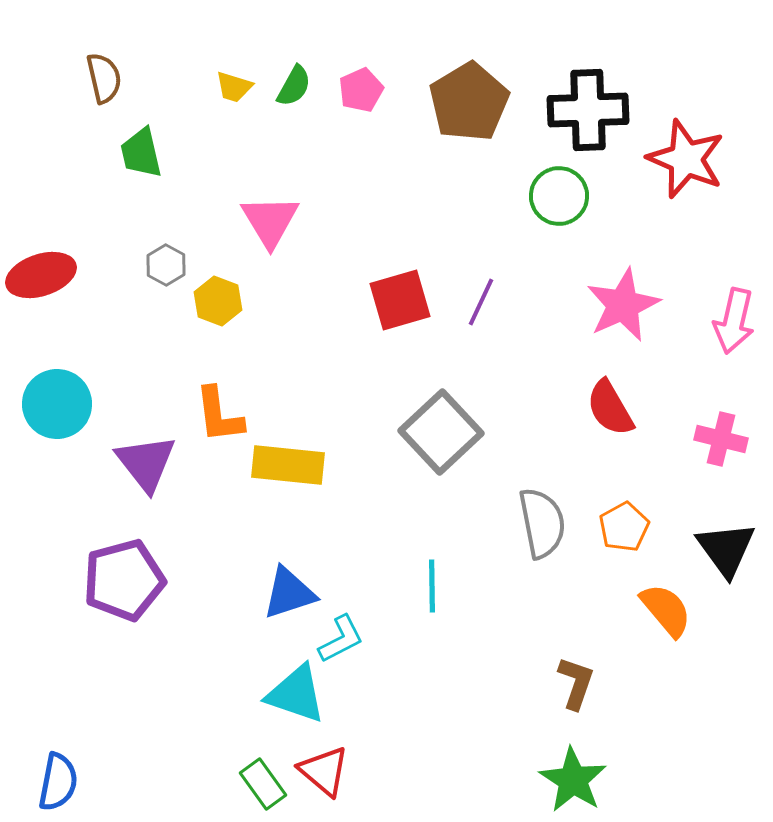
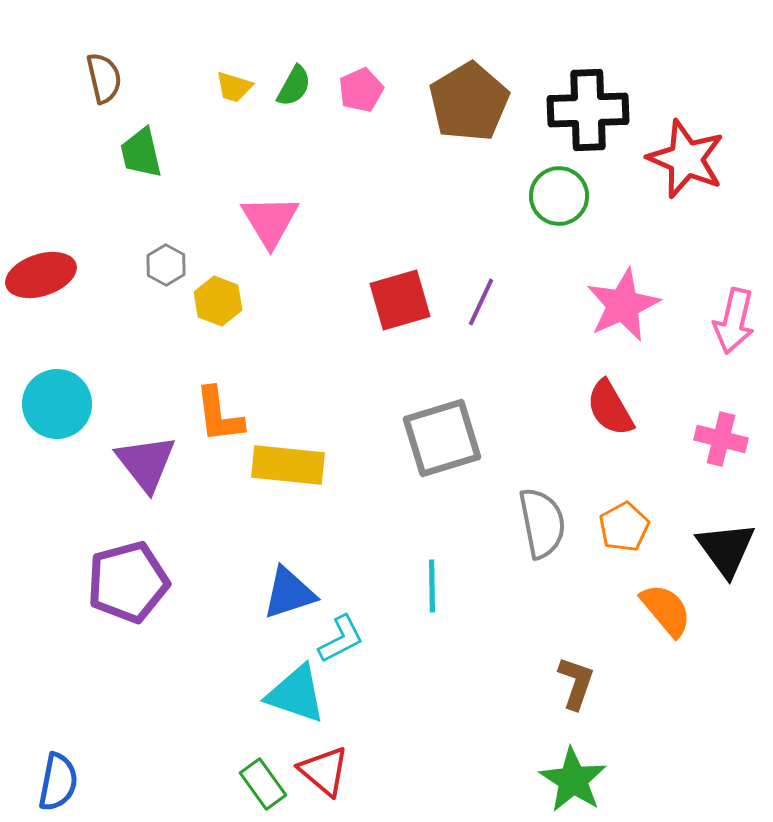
gray square: moved 1 px right, 6 px down; rotated 26 degrees clockwise
purple pentagon: moved 4 px right, 2 px down
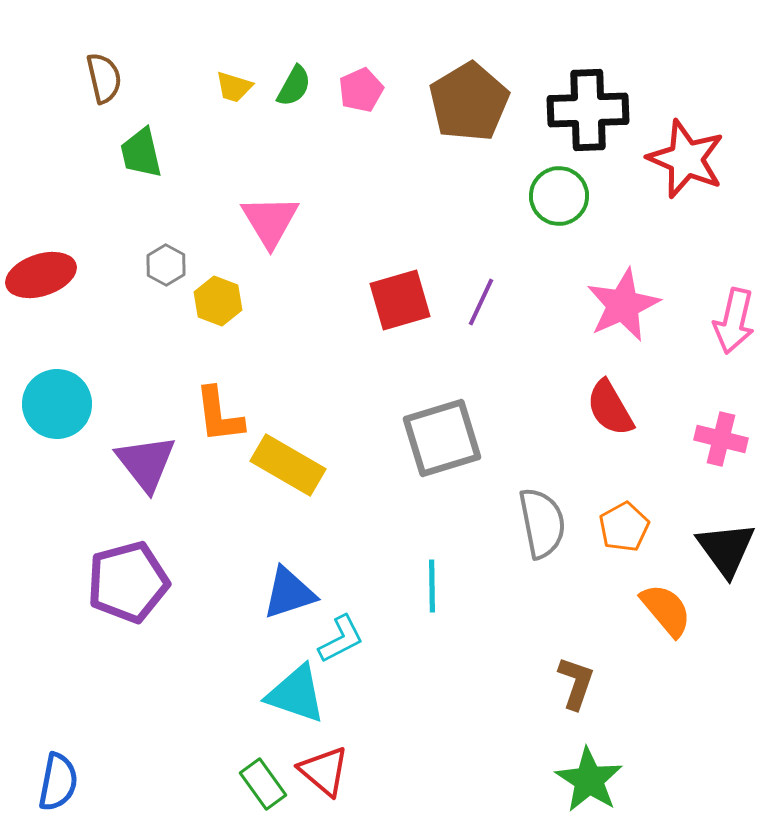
yellow rectangle: rotated 24 degrees clockwise
green star: moved 16 px right
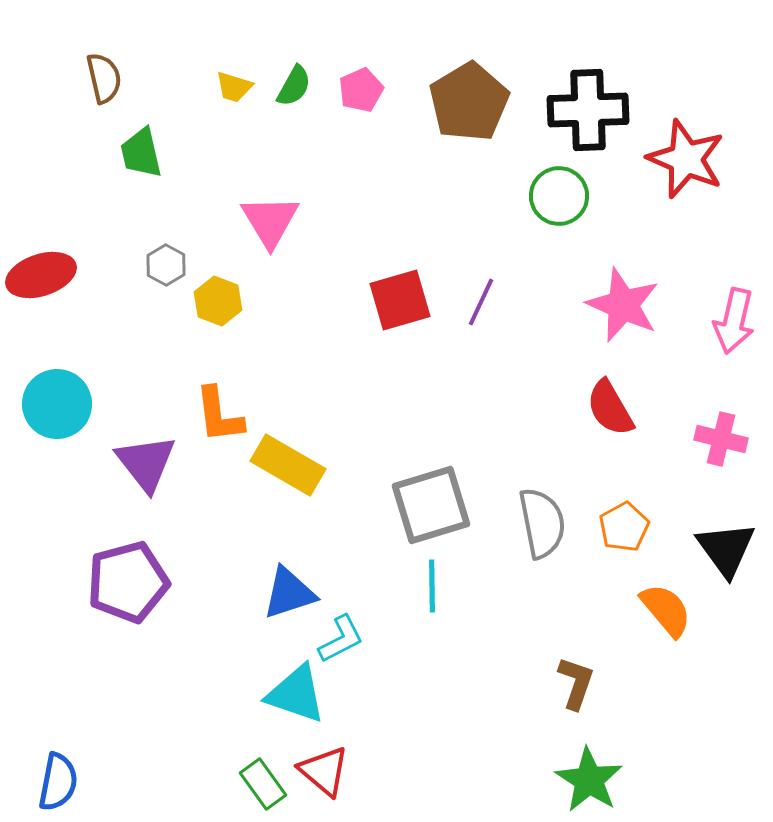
pink star: rotated 24 degrees counterclockwise
gray square: moved 11 px left, 67 px down
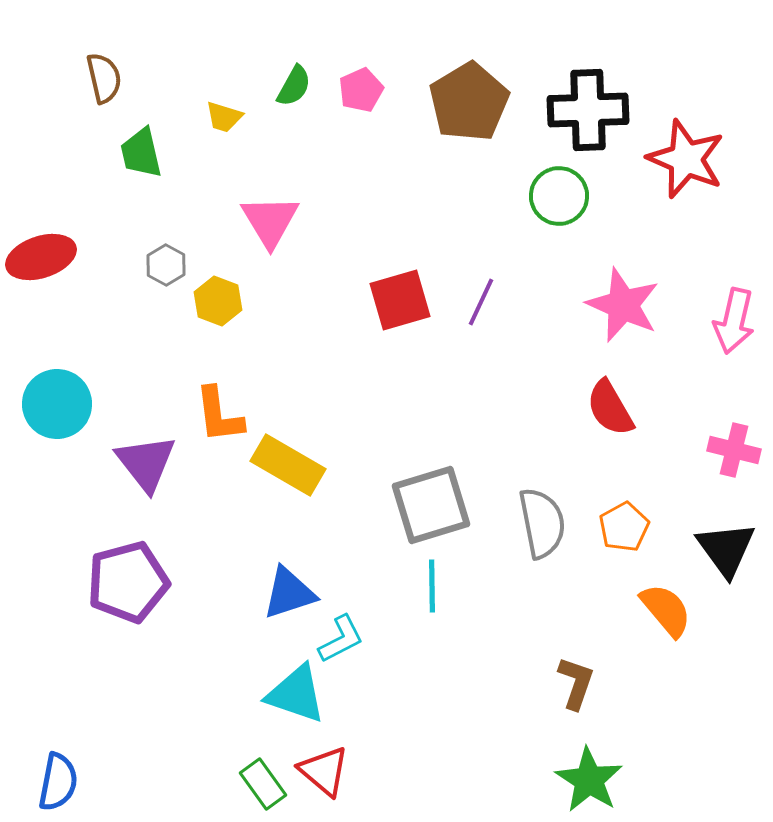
yellow trapezoid: moved 10 px left, 30 px down
red ellipse: moved 18 px up
pink cross: moved 13 px right, 11 px down
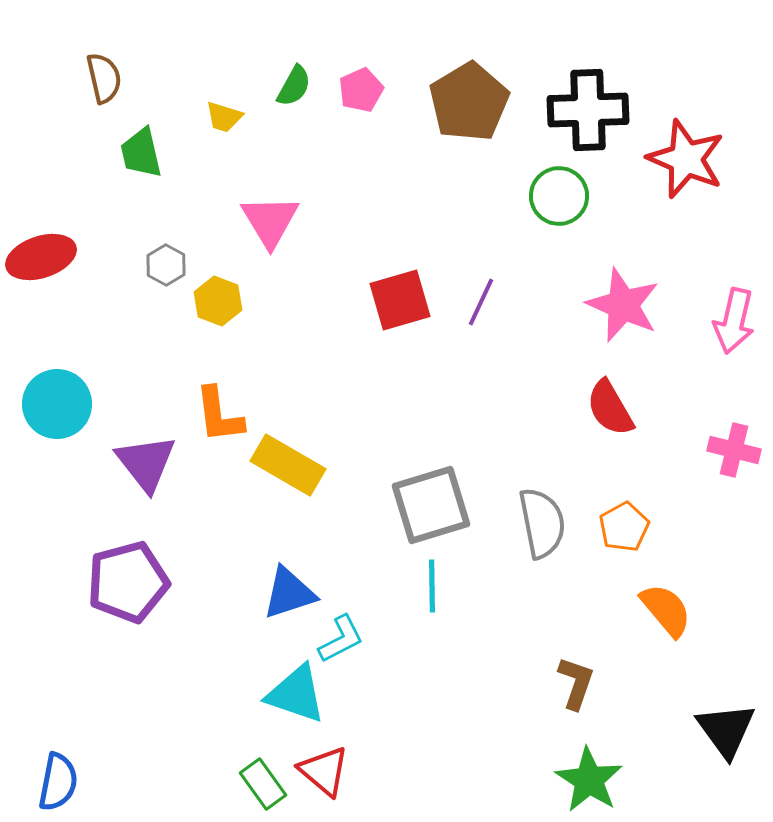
black triangle: moved 181 px down
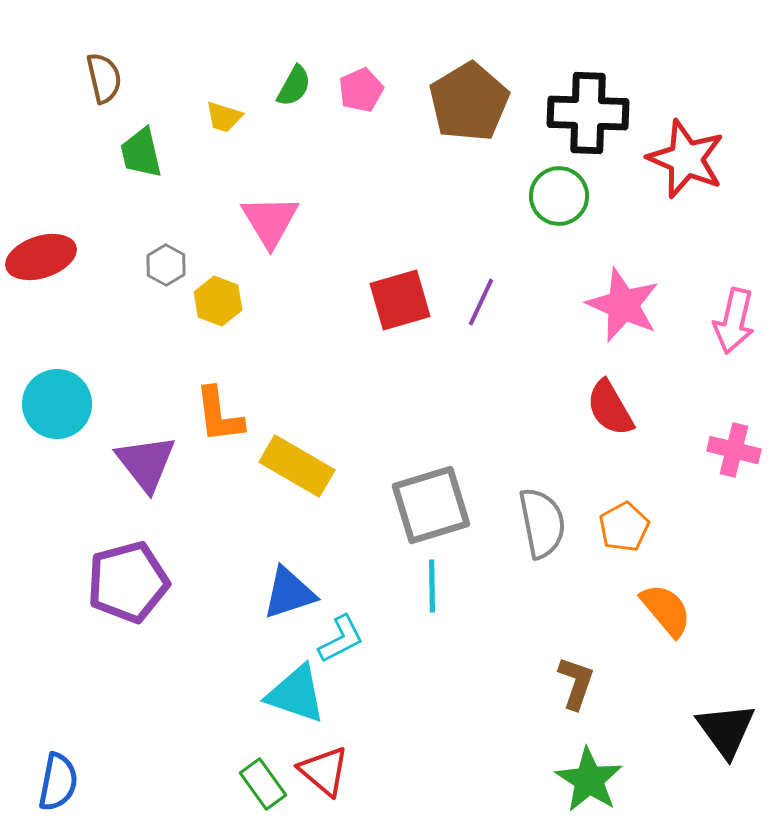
black cross: moved 3 px down; rotated 4 degrees clockwise
yellow rectangle: moved 9 px right, 1 px down
